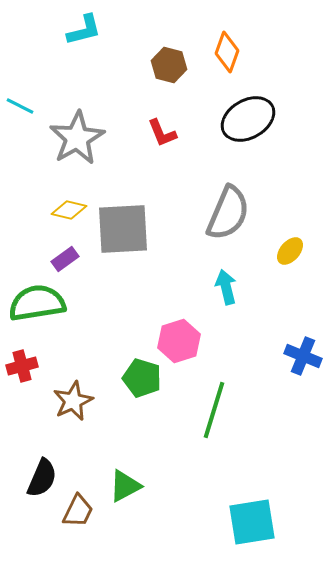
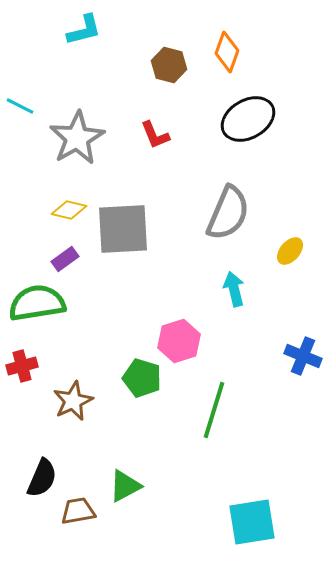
red L-shape: moved 7 px left, 2 px down
cyan arrow: moved 8 px right, 2 px down
brown trapezoid: rotated 126 degrees counterclockwise
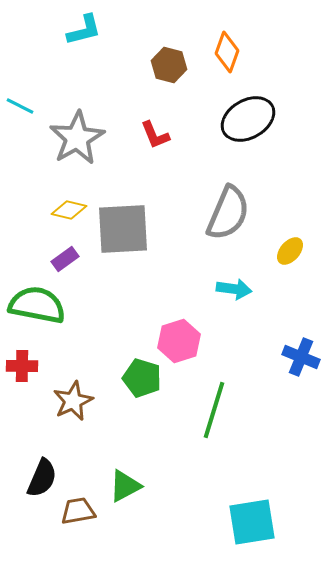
cyan arrow: rotated 112 degrees clockwise
green semicircle: moved 2 px down; rotated 20 degrees clockwise
blue cross: moved 2 px left, 1 px down
red cross: rotated 16 degrees clockwise
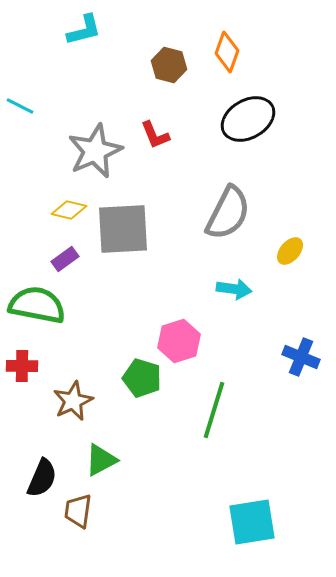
gray star: moved 18 px right, 13 px down; rotated 6 degrees clockwise
gray semicircle: rotated 4 degrees clockwise
green triangle: moved 24 px left, 26 px up
brown trapezoid: rotated 72 degrees counterclockwise
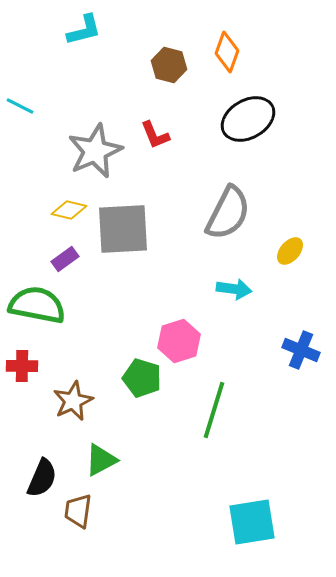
blue cross: moved 7 px up
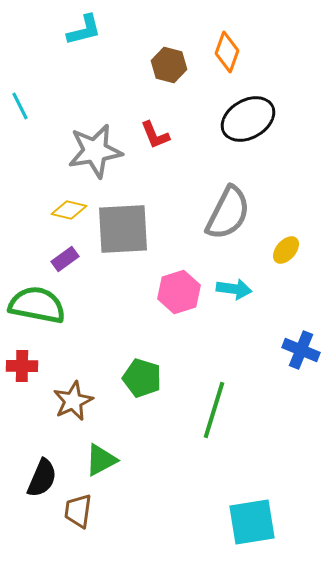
cyan line: rotated 36 degrees clockwise
gray star: rotated 14 degrees clockwise
yellow ellipse: moved 4 px left, 1 px up
pink hexagon: moved 49 px up
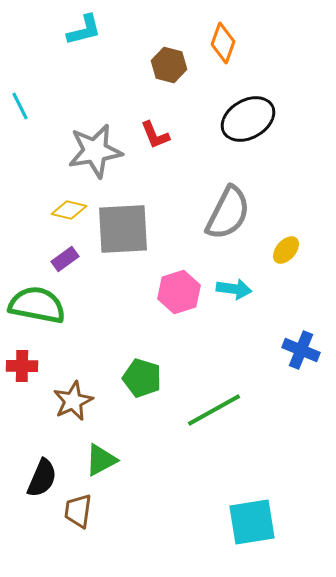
orange diamond: moved 4 px left, 9 px up
green line: rotated 44 degrees clockwise
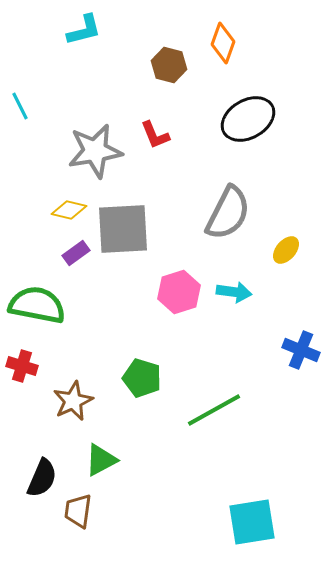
purple rectangle: moved 11 px right, 6 px up
cyan arrow: moved 3 px down
red cross: rotated 16 degrees clockwise
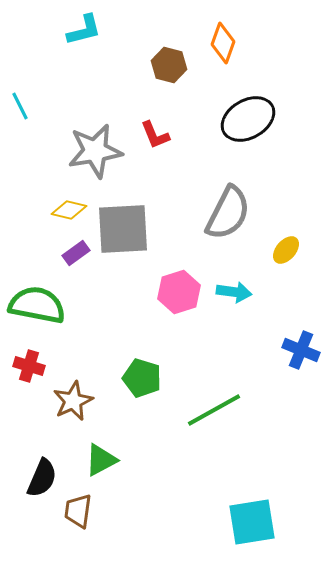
red cross: moved 7 px right
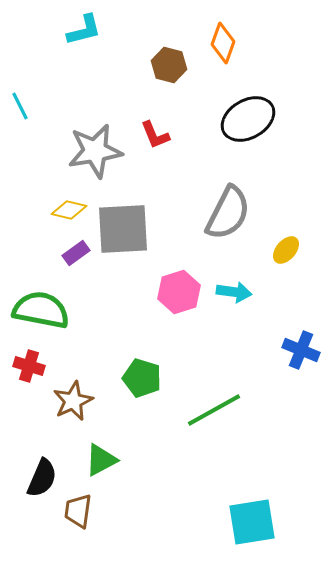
green semicircle: moved 4 px right, 5 px down
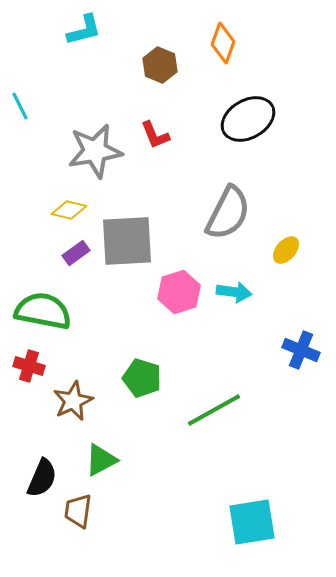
brown hexagon: moved 9 px left; rotated 8 degrees clockwise
gray square: moved 4 px right, 12 px down
green semicircle: moved 2 px right, 1 px down
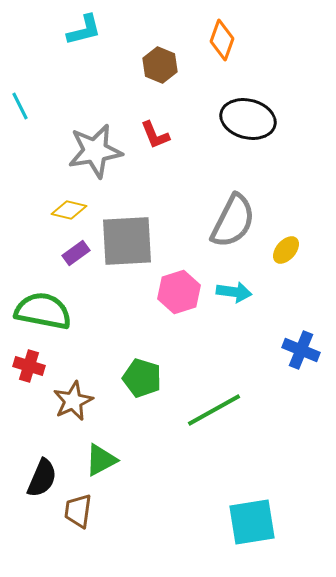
orange diamond: moved 1 px left, 3 px up
black ellipse: rotated 44 degrees clockwise
gray semicircle: moved 5 px right, 8 px down
